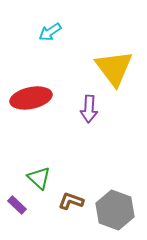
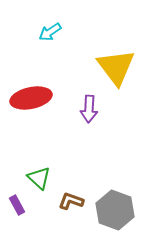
yellow triangle: moved 2 px right, 1 px up
purple rectangle: rotated 18 degrees clockwise
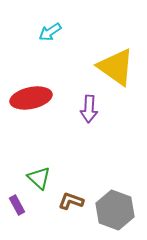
yellow triangle: rotated 18 degrees counterclockwise
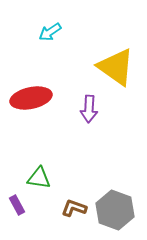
green triangle: rotated 35 degrees counterclockwise
brown L-shape: moved 3 px right, 7 px down
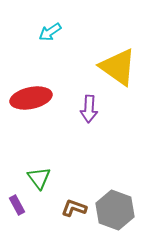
yellow triangle: moved 2 px right
green triangle: rotated 45 degrees clockwise
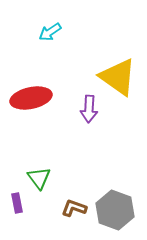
yellow triangle: moved 10 px down
purple rectangle: moved 2 px up; rotated 18 degrees clockwise
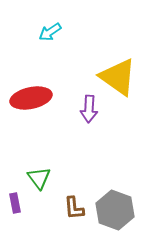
purple rectangle: moved 2 px left
brown L-shape: rotated 115 degrees counterclockwise
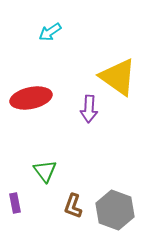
green triangle: moved 6 px right, 7 px up
brown L-shape: moved 1 px left, 2 px up; rotated 25 degrees clockwise
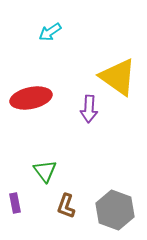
brown L-shape: moved 7 px left
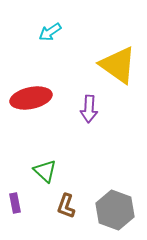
yellow triangle: moved 12 px up
green triangle: rotated 10 degrees counterclockwise
